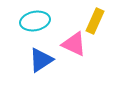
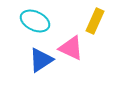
cyan ellipse: rotated 36 degrees clockwise
pink triangle: moved 3 px left, 4 px down
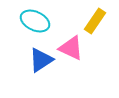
yellow rectangle: rotated 10 degrees clockwise
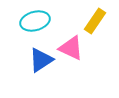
cyan ellipse: rotated 40 degrees counterclockwise
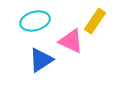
pink triangle: moved 7 px up
